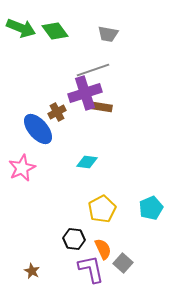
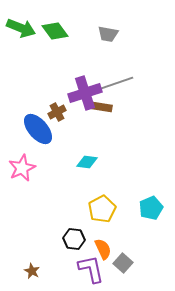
gray line: moved 24 px right, 13 px down
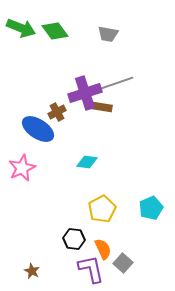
blue ellipse: rotated 16 degrees counterclockwise
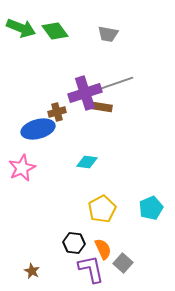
brown cross: rotated 12 degrees clockwise
blue ellipse: rotated 48 degrees counterclockwise
black hexagon: moved 4 px down
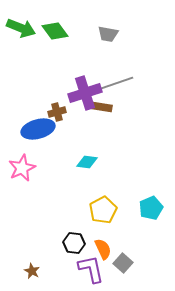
yellow pentagon: moved 1 px right, 1 px down
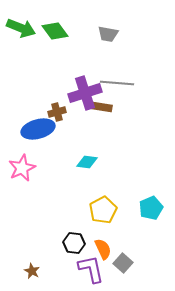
gray line: rotated 24 degrees clockwise
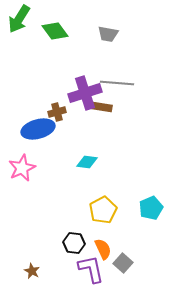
green arrow: moved 2 px left, 9 px up; rotated 100 degrees clockwise
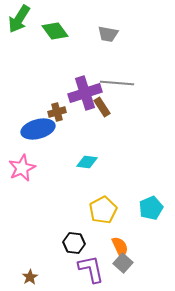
brown rectangle: rotated 48 degrees clockwise
orange semicircle: moved 17 px right, 2 px up
brown star: moved 2 px left, 6 px down; rotated 14 degrees clockwise
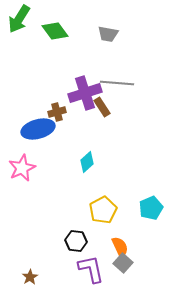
cyan diamond: rotated 50 degrees counterclockwise
black hexagon: moved 2 px right, 2 px up
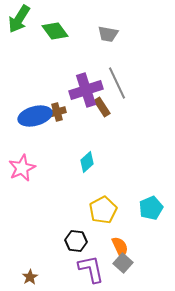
gray line: rotated 60 degrees clockwise
purple cross: moved 1 px right, 3 px up
blue ellipse: moved 3 px left, 13 px up
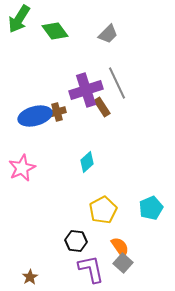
gray trapezoid: rotated 55 degrees counterclockwise
orange semicircle: rotated 10 degrees counterclockwise
